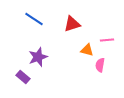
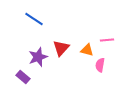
red triangle: moved 11 px left, 24 px down; rotated 30 degrees counterclockwise
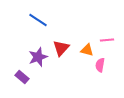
blue line: moved 4 px right, 1 px down
purple rectangle: moved 1 px left
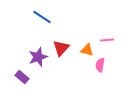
blue line: moved 4 px right, 3 px up
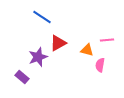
red triangle: moved 3 px left, 5 px up; rotated 18 degrees clockwise
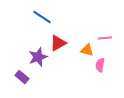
pink line: moved 2 px left, 2 px up
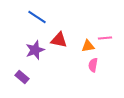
blue line: moved 5 px left
red triangle: moved 1 px right, 3 px up; rotated 42 degrees clockwise
orange triangle: moved 1 px right, 4 px up; rotated 24 degrees counterclockwise
purple star: moved 3 px left, 7 px up
pink semicircle: moved 7 px left
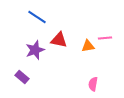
pink semicircle: moved 19 px down
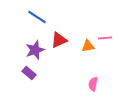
red triangle: rotated 36 degrees counterclockwise
purple rectangle: moved 7 px right, 4 px up
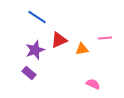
orange triangle: moved 6 px left, 3 px down
pink semicircle: rotated 104 degrees clockwise
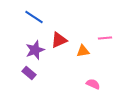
blue line: moved 3 px left
orange triangle: moved 1 px right, 2 px down
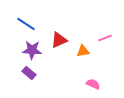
blue line: moved 8 px left, 7 px down
pink line: rotated 16 degrees counterclockwise
purple star: moved 3 px left; rotated 24 degrees clockwise
